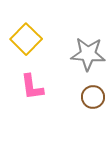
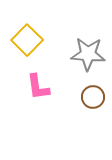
yellow square: moved 1 px right, 1 px down
pink L-shape: moved 6 px right
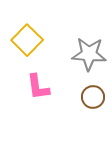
gray star: moved 1 px right
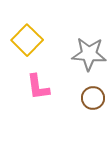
brown circle: moved 1 px down
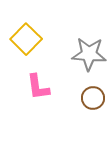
yellow square: moved 1 px left, 1 px up
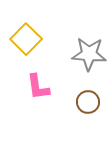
brown circle: moved 5 px left, 4 px down
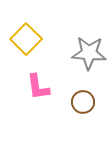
gray star: moved 1 px up
brown circle: moved 5 px left
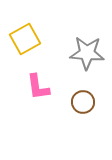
yellow square: moved 1 px left; rotated 16 degrees clockwise
gray star: moved 2 px left
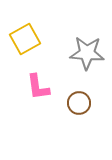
brown circle: moved 4 px left, 1 px down
